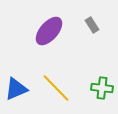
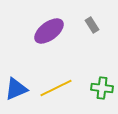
purple ellipse: rotated 12 degrees clockwise
yellow line: rotated 72 degrees counterclockwise
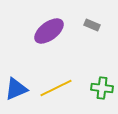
gray rectangle: rotated 35 degrees counterclockwise
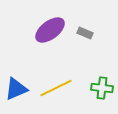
gray rectangle: moved 7 px left, 8 px down
purple ellipse: moved 1 px right, 1 px up
